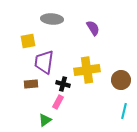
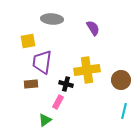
purple trapezoid: moved 2 px left
black cross: moved 3 px right
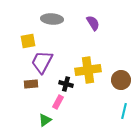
purple semicircle: moved 5 px up
purple trapezoid: rotated 20 degrees clockwise
yellow cross: moved 1 px right
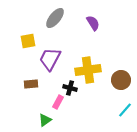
gray ellipse: moved 3 px right, 1 px up; rotated 55 degrees counterclockwise
purple trapezoid: moved 8 px right, 3 px up
black cross: moved 4 px right, 4 px down
cyan line: moved 1 px right, 1 px up; rotated 28 degrees clockwise
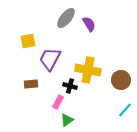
gray ellipse: moved 11 px right
purple semicircle: moved 4 px left, 1 px down
yellow cross: rotated 20 degrees clockwise
black cross: moved 2 px up
green triangle: moved 22 px right
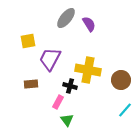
green triangle: rotated 32 degrees counterclockwise
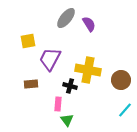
pink rectangle: moved 2 px down; rotated 24 degrees counterclockwise
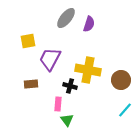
purple semicircle: rotated 49 degrees clockwise
